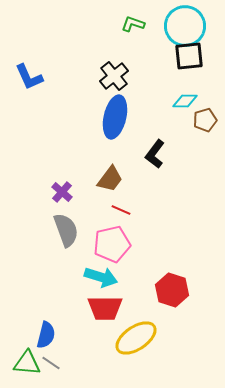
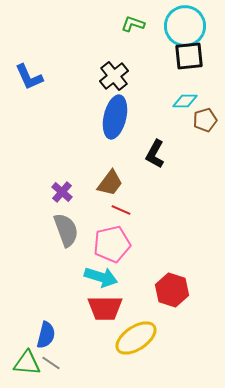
black L-shape: rotated 8 degrees counterclockwise
brown trapezoid: moved 4 px down
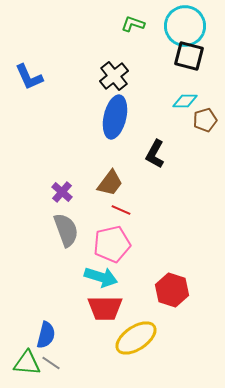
black square: rotated 20 degrees clockwise
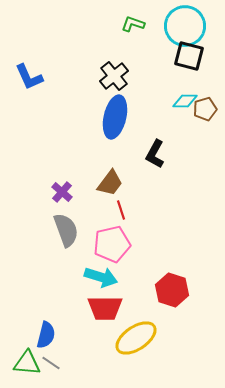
brown pentagon: moved 11 px up
red line: rotated 48 degrees clockwise
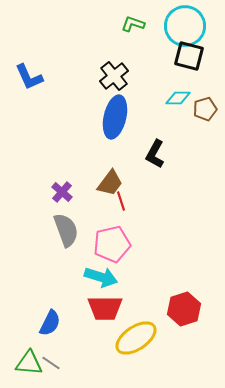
cyan diamond: moved 7 px left, 3 px up
red line: moved 9 px up
red hexagon: moved 12 px right, 19 px down; rotated 24 degrees clockwise
blue semicircle: moved 4 px right, 12 px up; rotated 12 degrees clockwise
green triangle: moved 2 px right
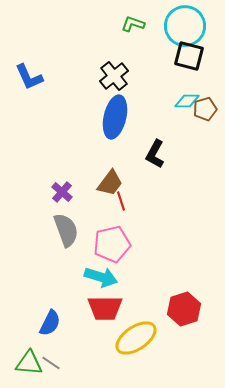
cyan diamond: moved 9 px right, 3 px down
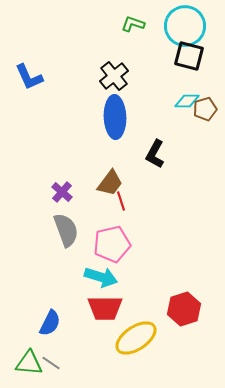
blue ellipse: rotated 15 degrees counterclockwise
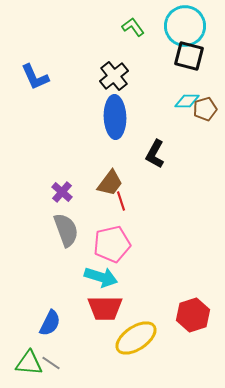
green L-shape: moved 3 px down; rotated 35 degrees clockwise
blue L-shape: moved 6 px right
red hexagon: moved 9 px right, 6 px down
